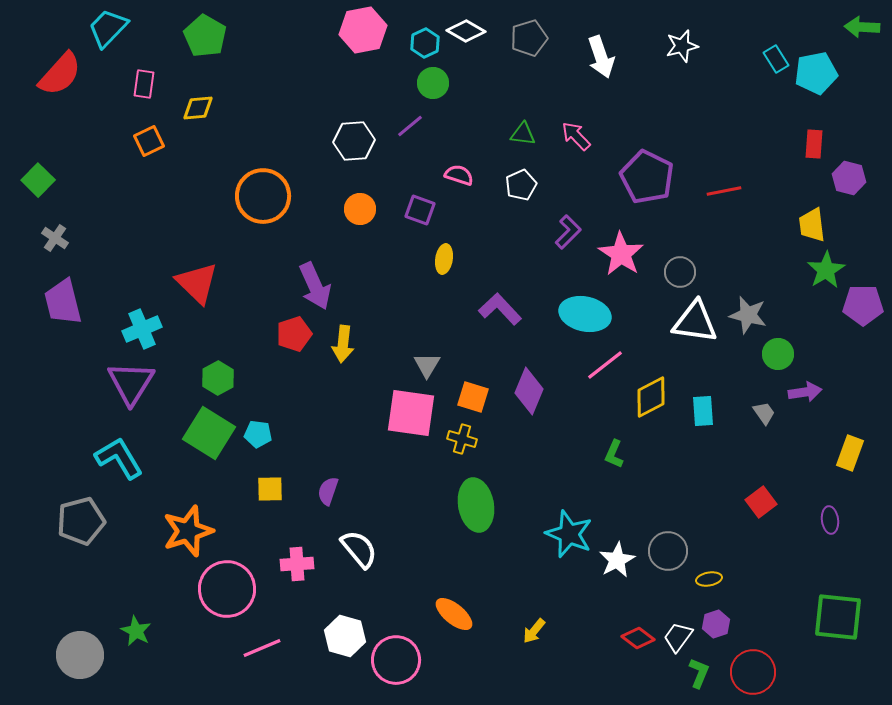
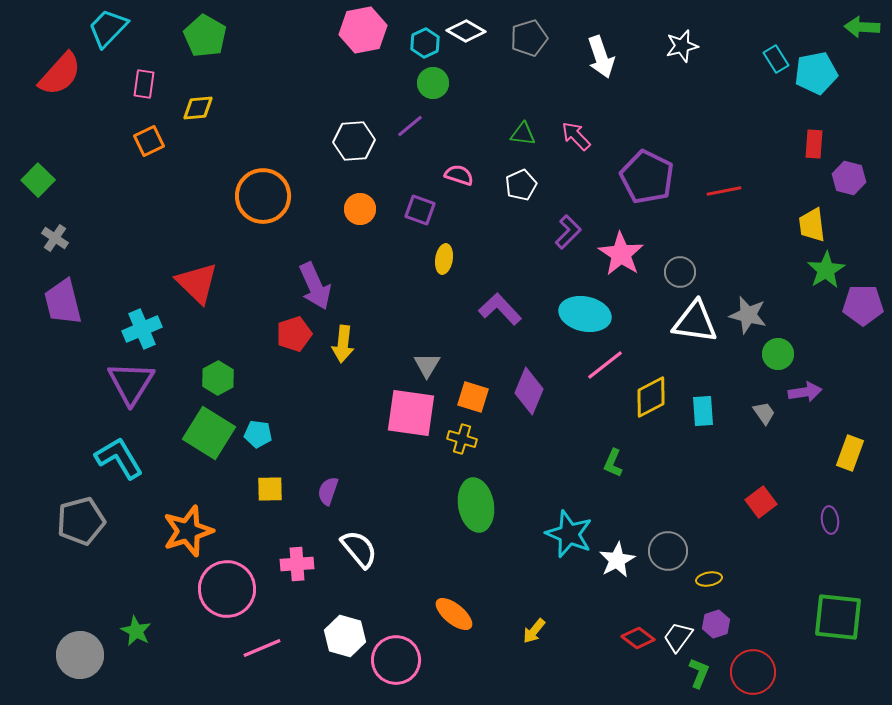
green L-shape at (614, 454): moved 1 px left, 9 px down
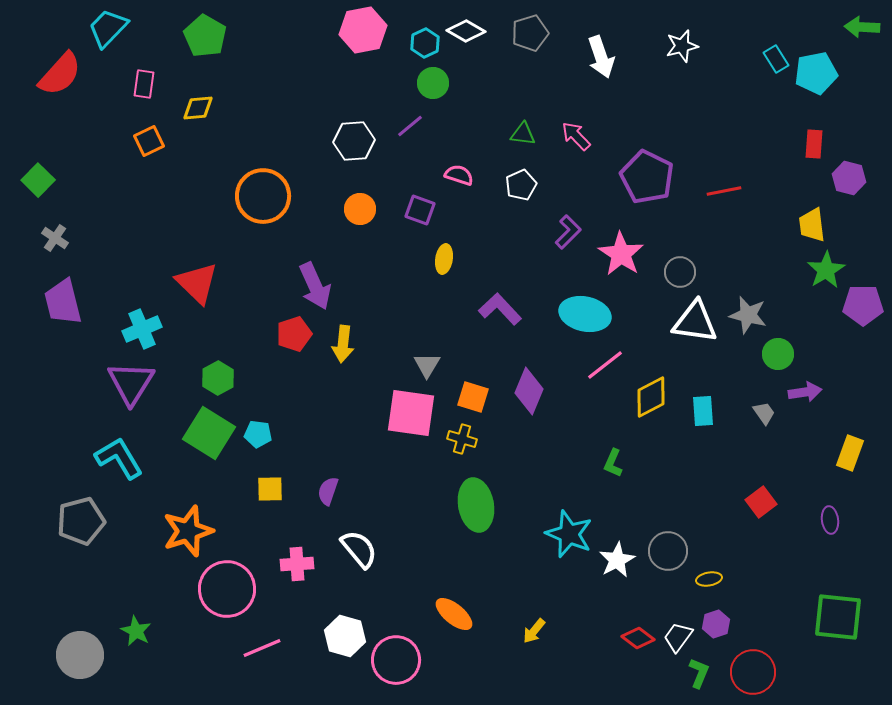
gray pentagon at (529, 38): moved 1 px right, 5 px up
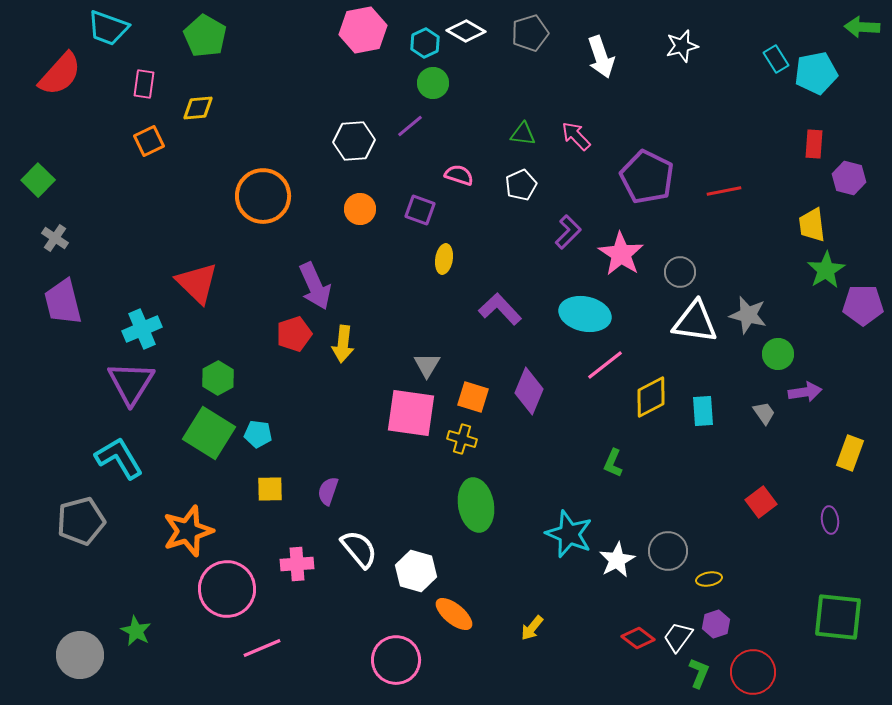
cyan trapezoid at (108, 28): rotated 114 degrees counterclockwise
yellow arrow at (534, 631): moved 2 px left, 3 px up
white hexagon at (345, 636): moved 71 px right, 65 px up
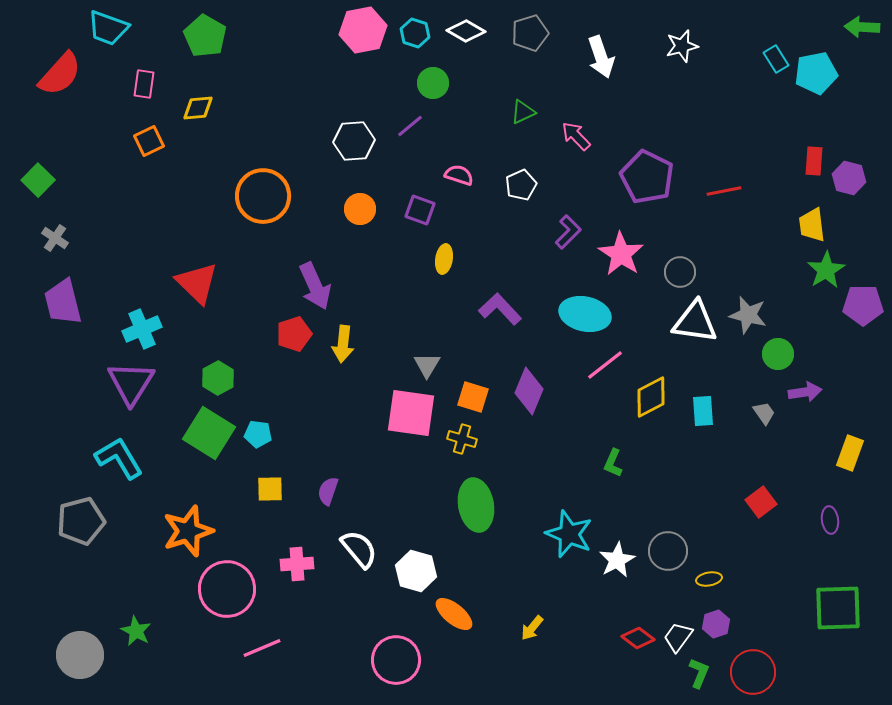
cyan hexagon at (425, 43): moved 10 px left, 10 px up; rotated 16 degrees counterclockwise
green triangle at (523, 134): moved 22 px up; rotated 32 degrees counterclockwise
red rectangle at (814, 144): moved 17 px down
green square at (838, 617): moved 9 px up; rotated 8 degrees counterclockwise
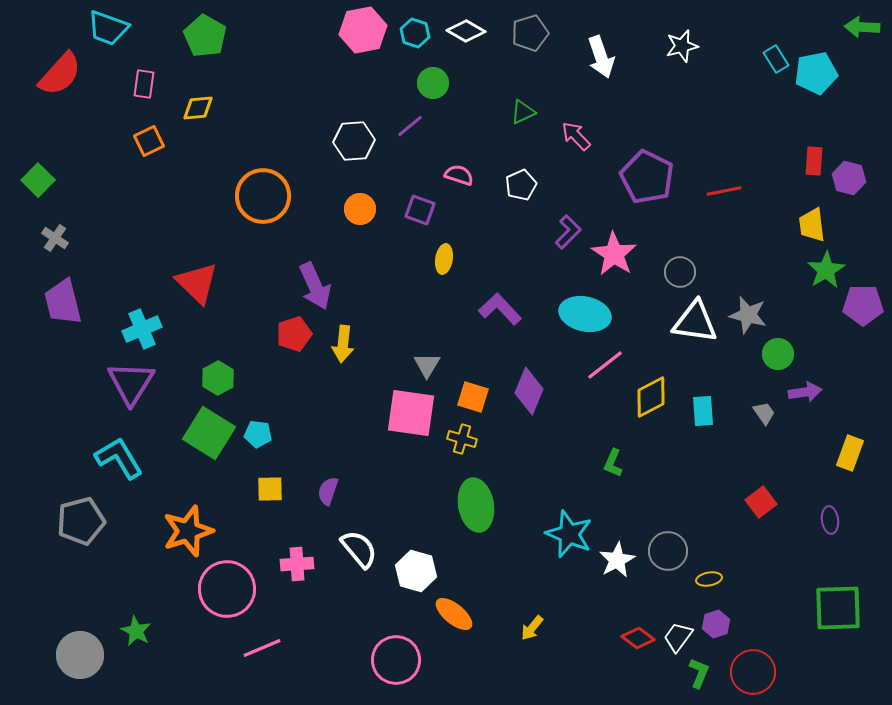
pink star at (621, 254): moved 7 px left
